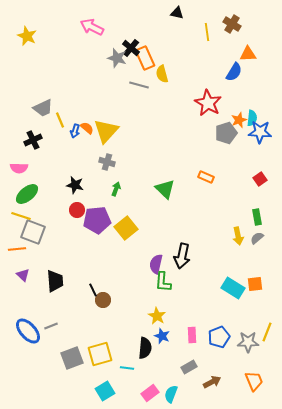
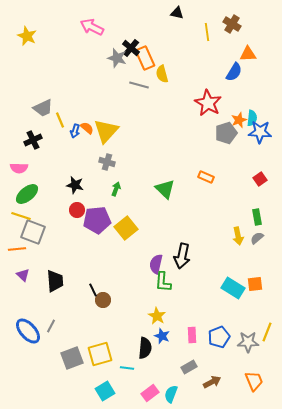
gray line at (51, 326): rotated 40 degrees counterclockwise
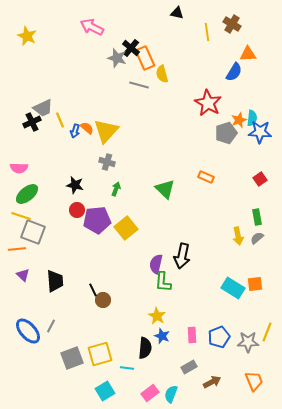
black cross at (33, 140): moved 1 px left, 18 px up
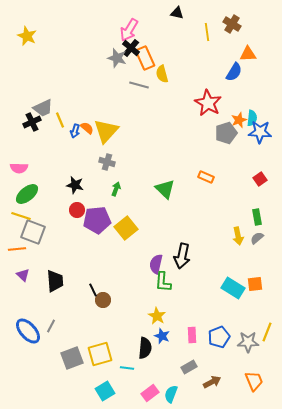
pink arrow at (92, 27): moved 37 px right, 3 px down; rotated 85 degrees counterclockwise
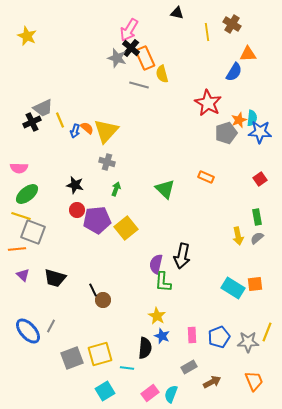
black trapezoid at (55, 281): moved 3 px up; rotated 110 degrees clockwise
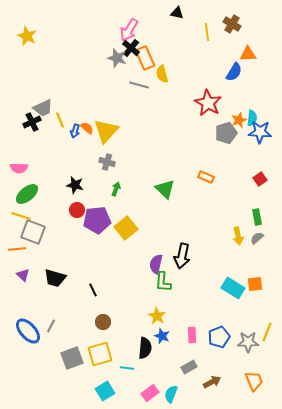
brown circle at (103, 300): moved 22 px down
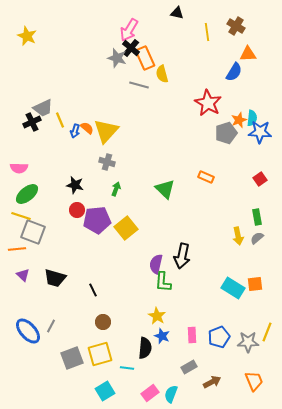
brown cross at (232, 24): moved 4 px right, 2 px down
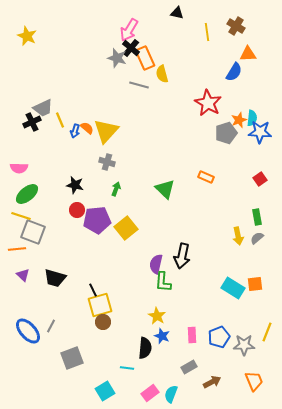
gray star at (248, 342): moved 4 px left, 3 px down
yellow square at (100, 354): moved 49 px up
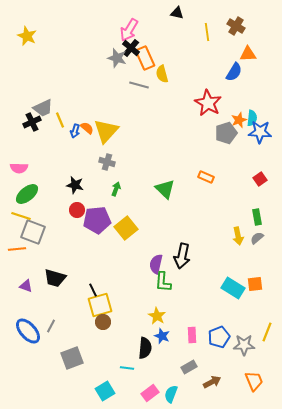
purple triangle at (23, 275): moved 3 px right, 11 px down; rotated 24 degrees counterclockwise
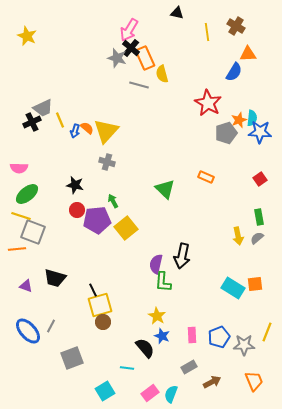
green arrow at (116, 189): moved 3 px left, 12 px down; rotated 48 degrees counterclockwise
green rectangle at (257, 217): moved 2 px right
black semicircle at (145, 348): rotated 45 degrees counterclockwise
